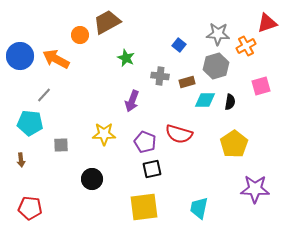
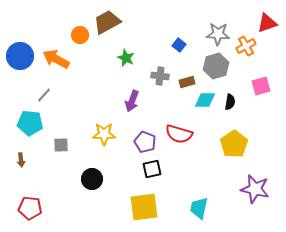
purple star: rotated 12 degrees clockwise
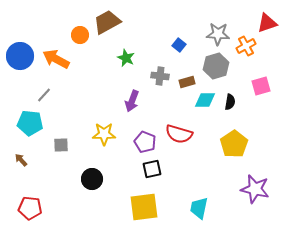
brown arrow: rotated 144 degrees clockwise
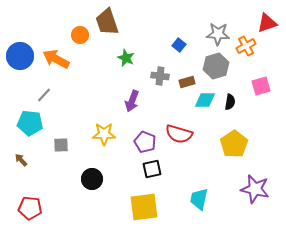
brown trapezoid: rotated 80 degrees counterclockwise
cyan trapezoid: moved 9 px up
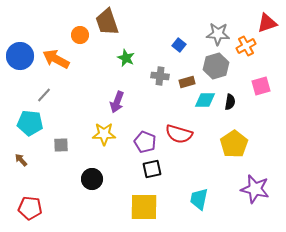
purple arrow: moved 15 px left, 1 px down
yellow square: rotated 8 degrees clockwise
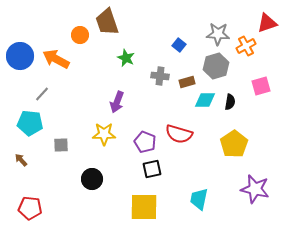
gray line: moved 2 px left, 1 px up
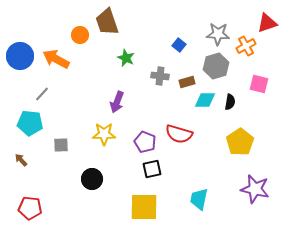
pink square: moved 2 px left, 2 px up; rotated 30 degrees clockwise
yellow pentagon: moved 6 px right, 2 px up
